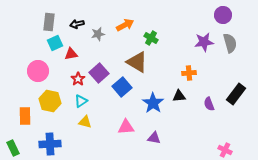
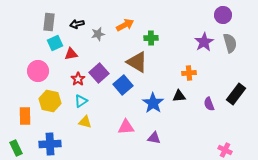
green cross: rotated 32 degrees counterclockwise
purple star: rotated 24 degrees counterclockwise
blue square: moved 1 px right, 2 px up
green rectangle: moved 3 px right
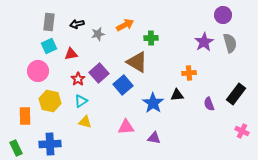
cyan square: moved 6 px left, 3 px down
black triangle: moved 2 px left, 1 px up
pink cross: moved 17 px right, 19 px up
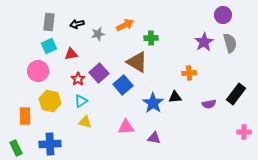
black triangle: moved 2 px left, 2 px down
purple semicircle: rotated 80 degrees counterclockwise
pink cross: moved 2 px right, 1 px down; rotated 24 degrees counterclockwise
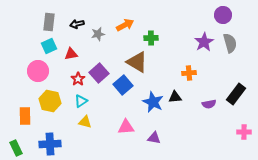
blue star: moved 1 px up; rotated 10 degrees counterclockwise
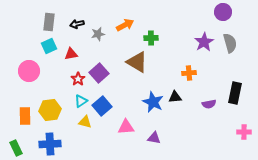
purple circle: moved 3 px up
pink circle: moved 9 px left
blue square: moved 21 px left, 21 px down
black rectangle: moved 1 px left, 1 px up; rotated 25 degrees counterclockwise
yellow hexagon: moved 9 px down; rotated 20 degrees counterclockwise
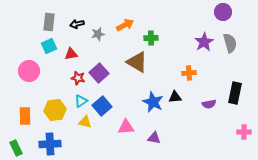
red star: moved 1 px up; rotated 24 degrees counterclockwise
yellow hexagon: moved 5 px right
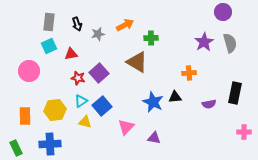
black arrow: rotated 96 degrees counterclockwise
pink triangle: rotated 42 degrees counterclockwise
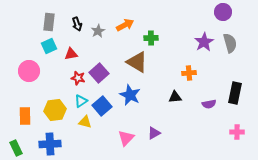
gray star: moved 3 px up; rotated 16 degrees counterclockwise
blue star: moved 23 px left, 7 px up
pink triangle: moved 11 px down
pink cross: moved 7 px left
purple triangle: moved 5 px up; rotated 40 degrees counterclockwise
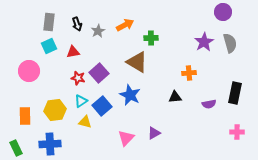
red triangle: moved 2 px right, 2 px up
